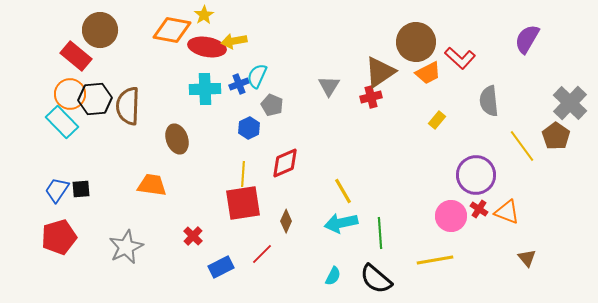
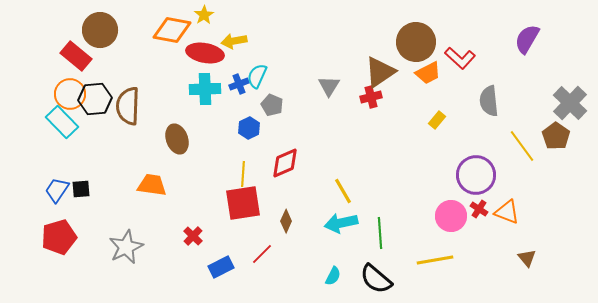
red ellipse at (207, 47): moved 2 px left, 6 px down
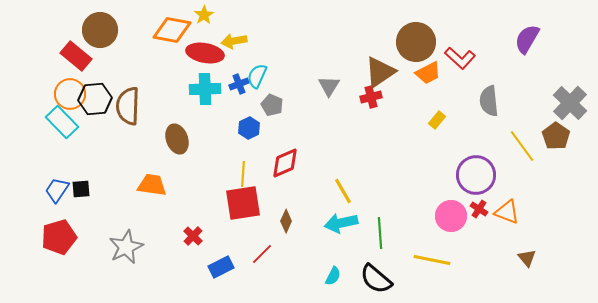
yellow line at (435, 260): moved 3 px left; rotated 21 degrees clockwise
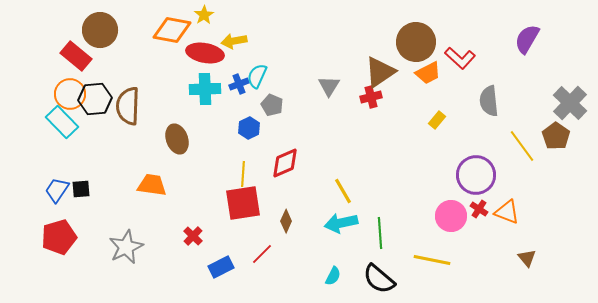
black semicircle at (376, 279): moved 3 px right
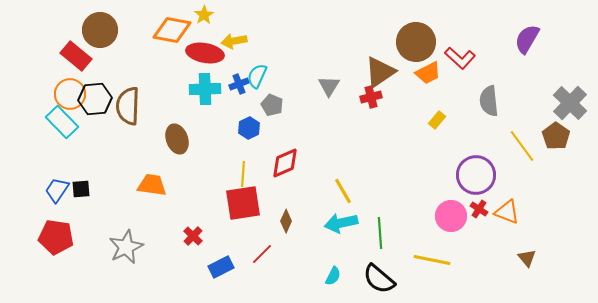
red pentagon at (59, 237): moved 3 px left; rotated 24 degrees clockwise
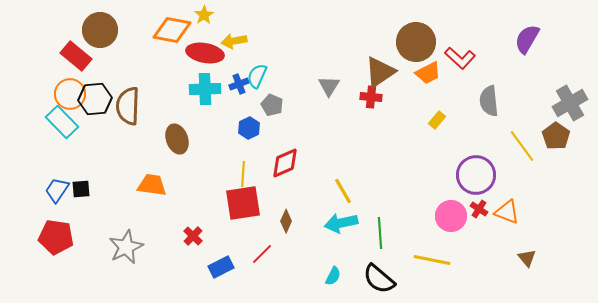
red cross at (371, 97): rotated 20 degrees clockwise
gray cross at (570, 103): rotated 16 degrees clockwise
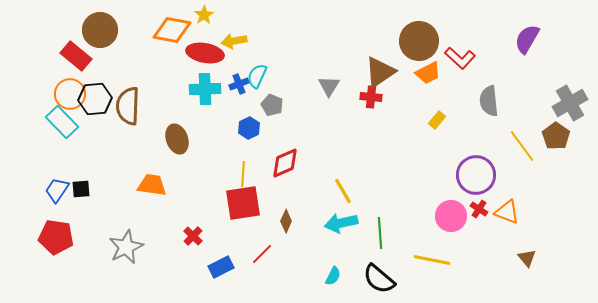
brown circle at (416, 42): moved 3 px right, 1 px up
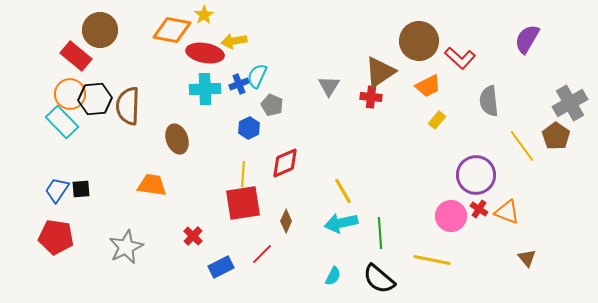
orange trapezoid at (428, 73): moved 13 px down
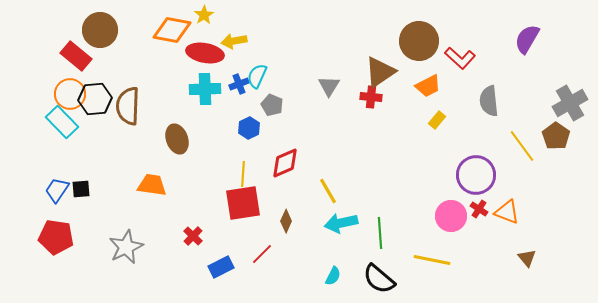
yellow line at (343, 191): moved 15 px left
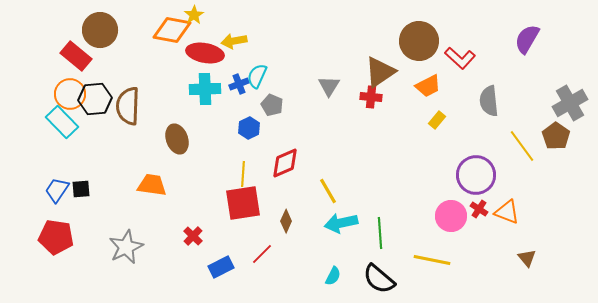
yellow star at (204, 15): moved 10 px left
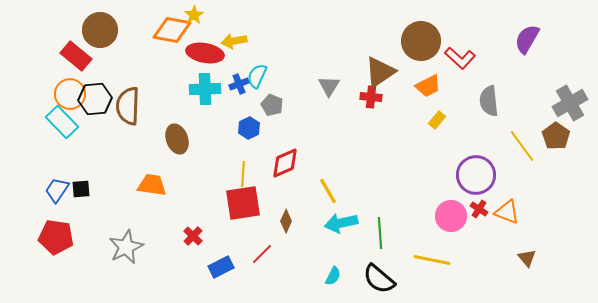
brown circle at (419, 41): moved 2 px right
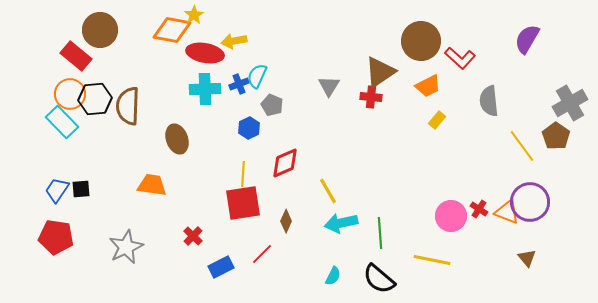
purple circle at (476, 175): moved 54 px right, 27 px down
